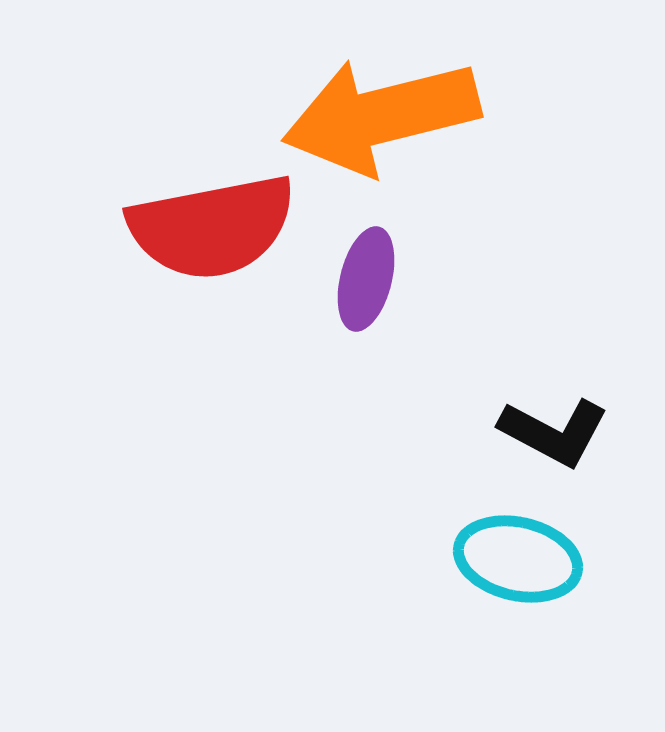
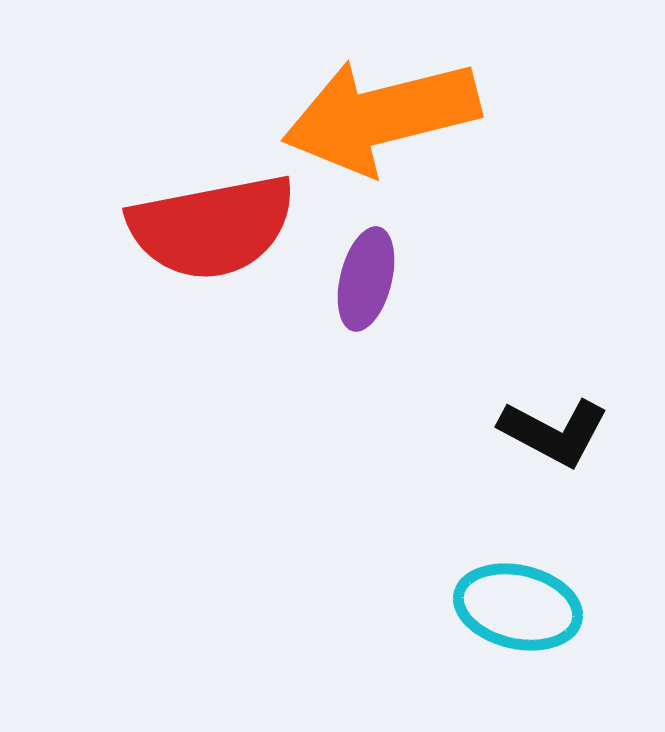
cyan ellipse: moved 48 px down
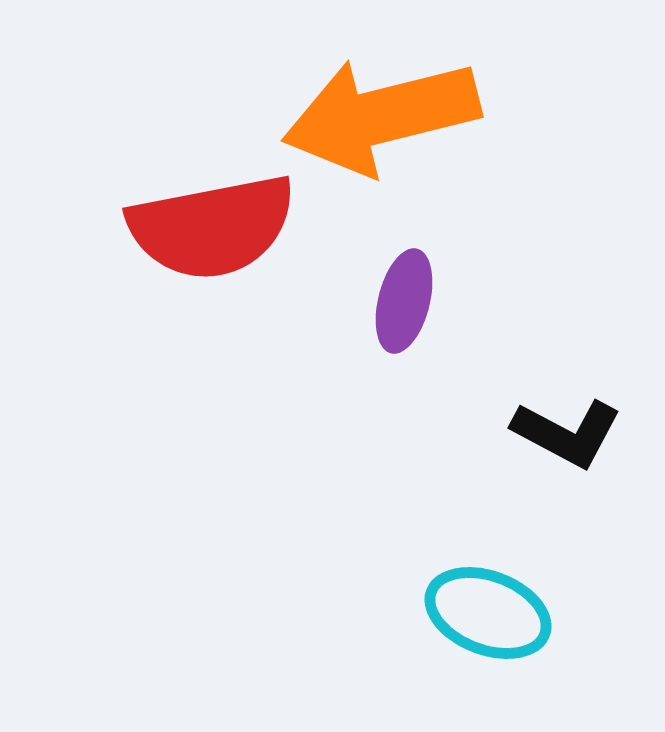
purple ellipse: moved 38 px right, 22 px down
black L-shape: moved 13 px right, 1 px down
cyan ellipse: moved 30 px left, 6 px down; rotated 8 degrees clockwise
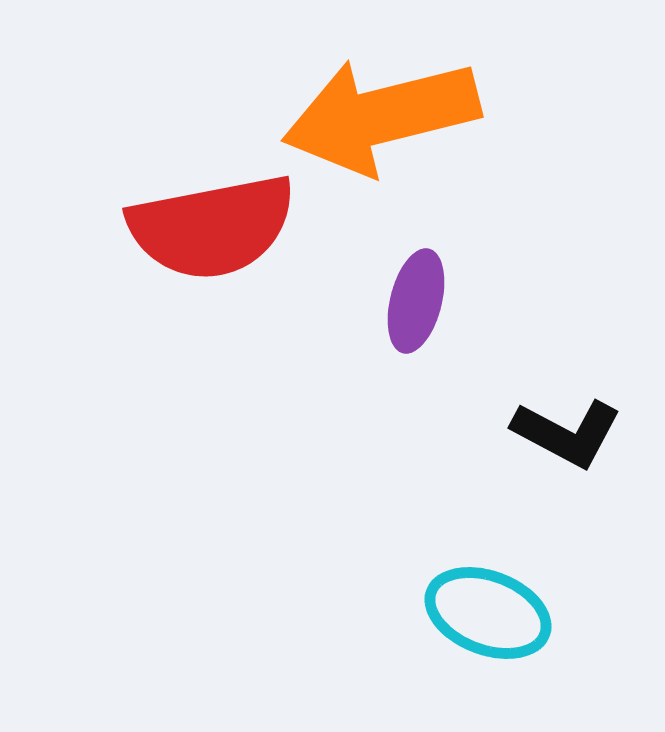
purple ellipse: moved 12 px right
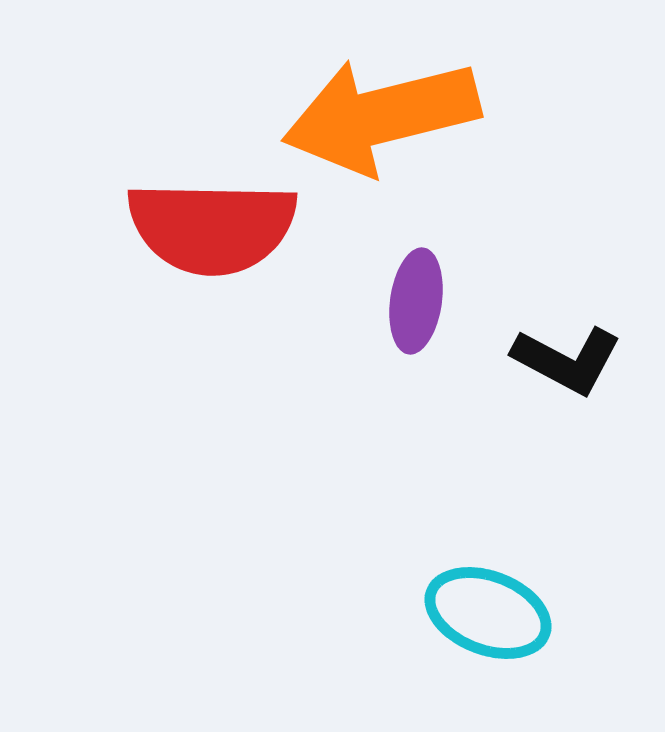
red semicircle: rotated 12 degrees clockwise
purple ellipse: rotated 6 degrees counterclockwise
black L-shape: moved 73 px up
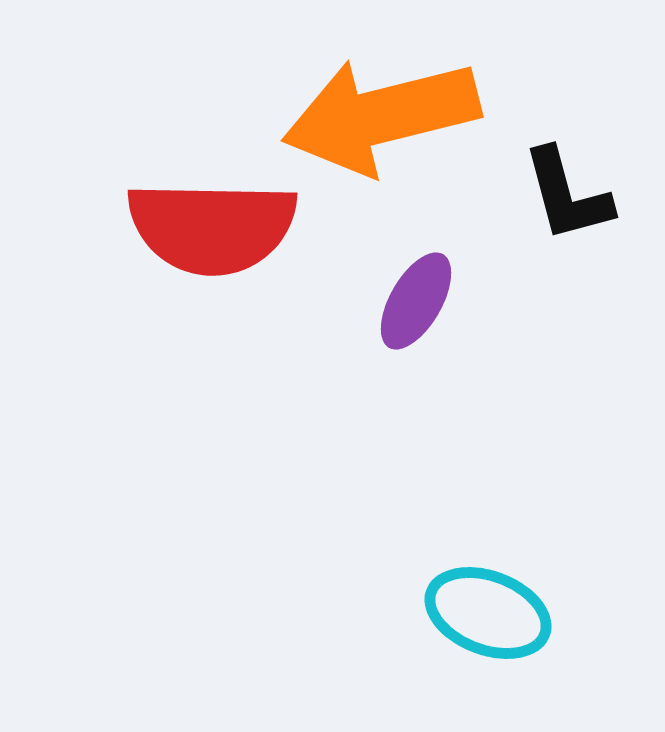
purple ellipse: rotated 22 degrees clockwise
black L-shape: moved 165 px up; rotated 47 degrees clockwise
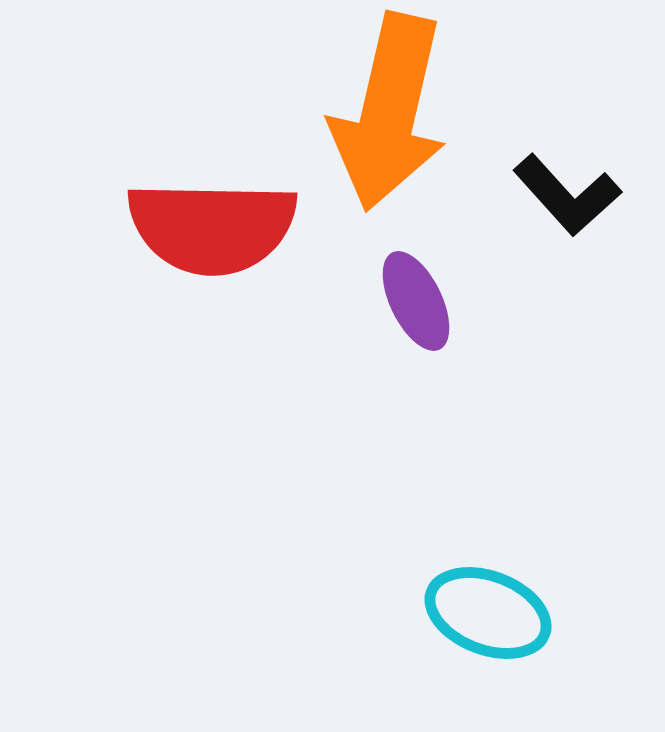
orange arrow: moved 8 px right, 4 px up; rotated 63 degrees counterclockwise
black L-shape: rotated 27 degrees counterclockwise
purple ellipse: rotated 56 degrees counterclockwise
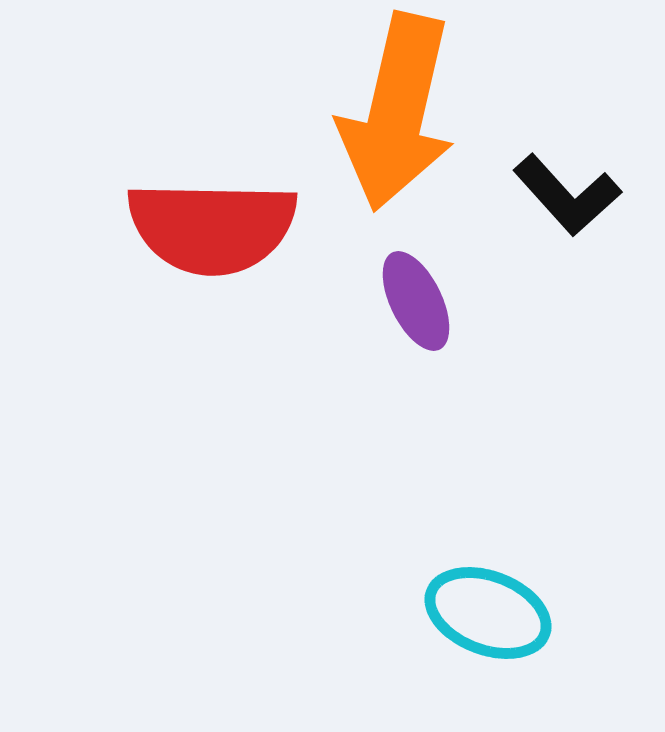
orange arrow: moved 8 px right
